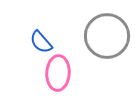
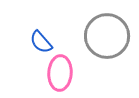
pink ellipse: moved 2 px right
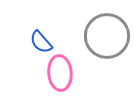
pink ellipse: rotated 8 degrees counterclockwise
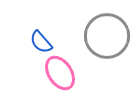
pink ellipse: rotated 28 degrees counterclockwise
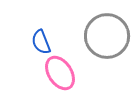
blue semicircle: rotated 20 degrees clockwise
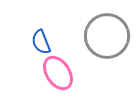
pink ellipse: moved 2 px left
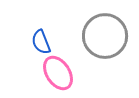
gray circle: moved 2 px left
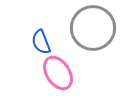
gray circle: moved 12 px left, 8 px up
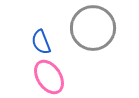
pink ellipse: moved 9 px left, 4 px down
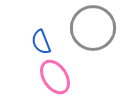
pink ellipse: moved 6 px right
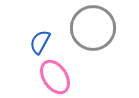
blue semicircle: moved 1 px left; rotated 50 degrees clockwise
